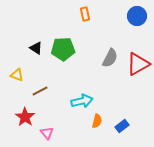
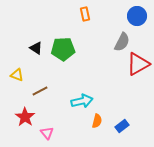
gray semicircle: moved 12 px right, 16 px up
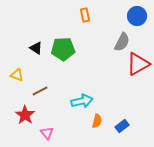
orange rectangle: moved 1 px down
red star: moved 2 px up
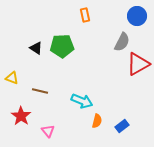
green pentagon: moved 1 px left, 3 px up
yellow triangle: moved 5 px left, 3 px down
brown line: rotated 42 degrees clockwise
cyan arrow: rotated 35 degrees clockwise
red star: moved 4 px left, 1 px down
pink triangle: moved 1 px right, 2 px up
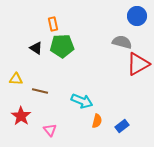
orange rectangle: moved 32 px left, 9 px down
gray semicircle: rotated 102 degrees counterclockwise
yellow triangle: moved 4 px right, 1 px down; rotated 16 degrees counterclockwise
pink triangle: moved 2 px right, 1 px up
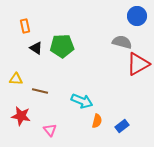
orange rectangle: moved 28 px left, 2 px down
red star: rotated 24 degrees counterclockwise
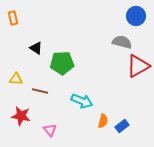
blue circle: moved 1 px left
orange rectangle: moved 12 px left, 8 px up
green pentagon: moved 17 px down
red triangle: moved 2 px down
orange semicircle: moved 6 px right
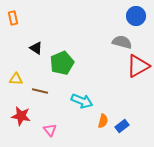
green pentagon: rotated 20 degrees counterclockwise
